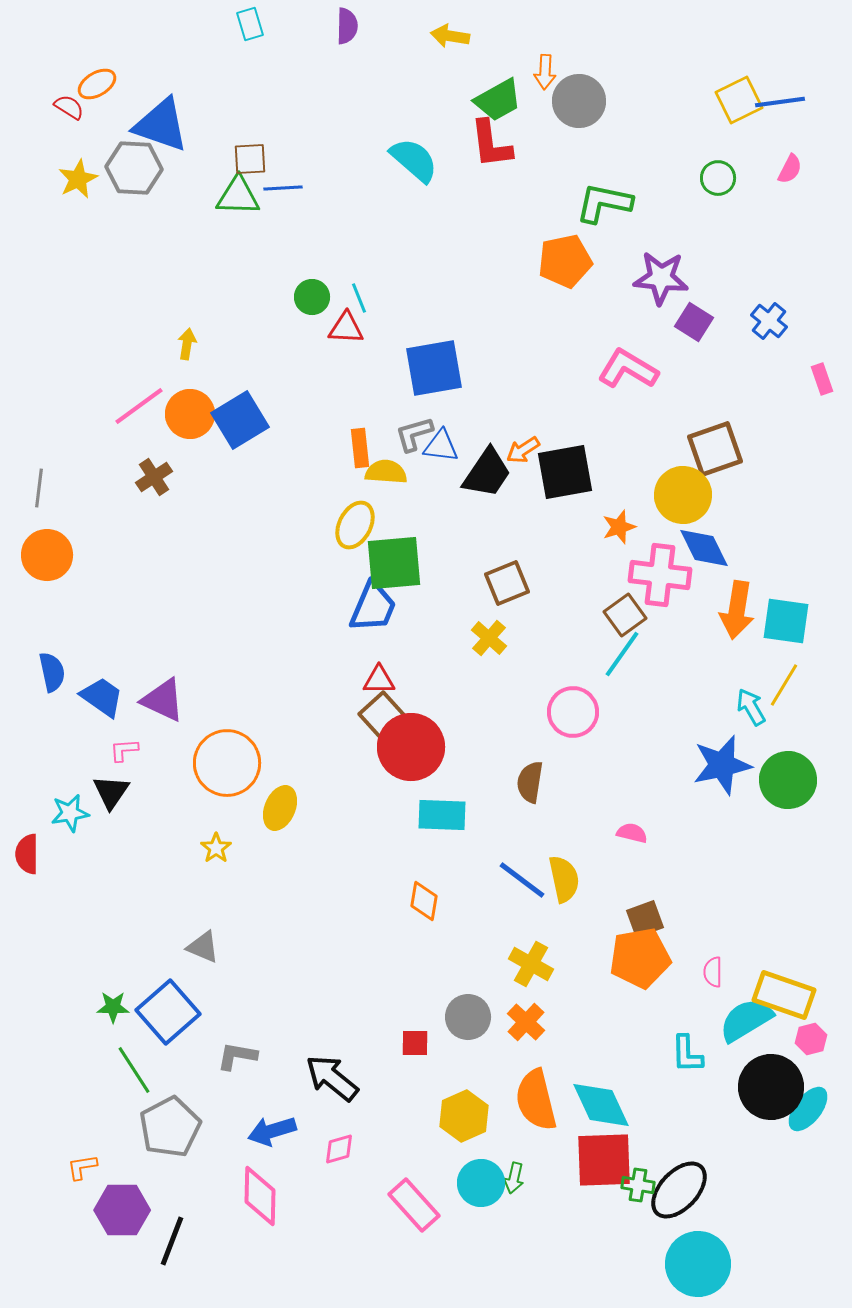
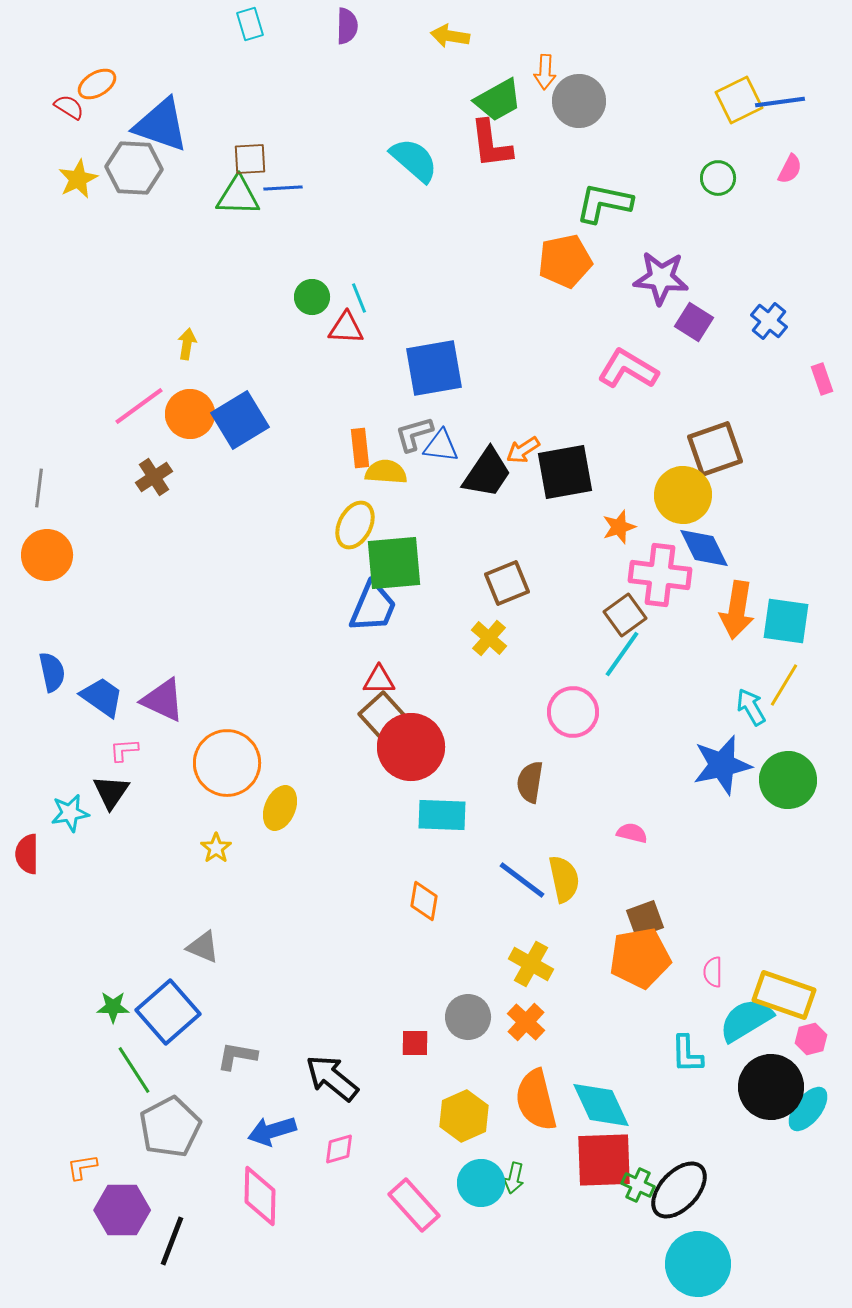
green cross at (638, 1185): rotated 16 degrees clockwise
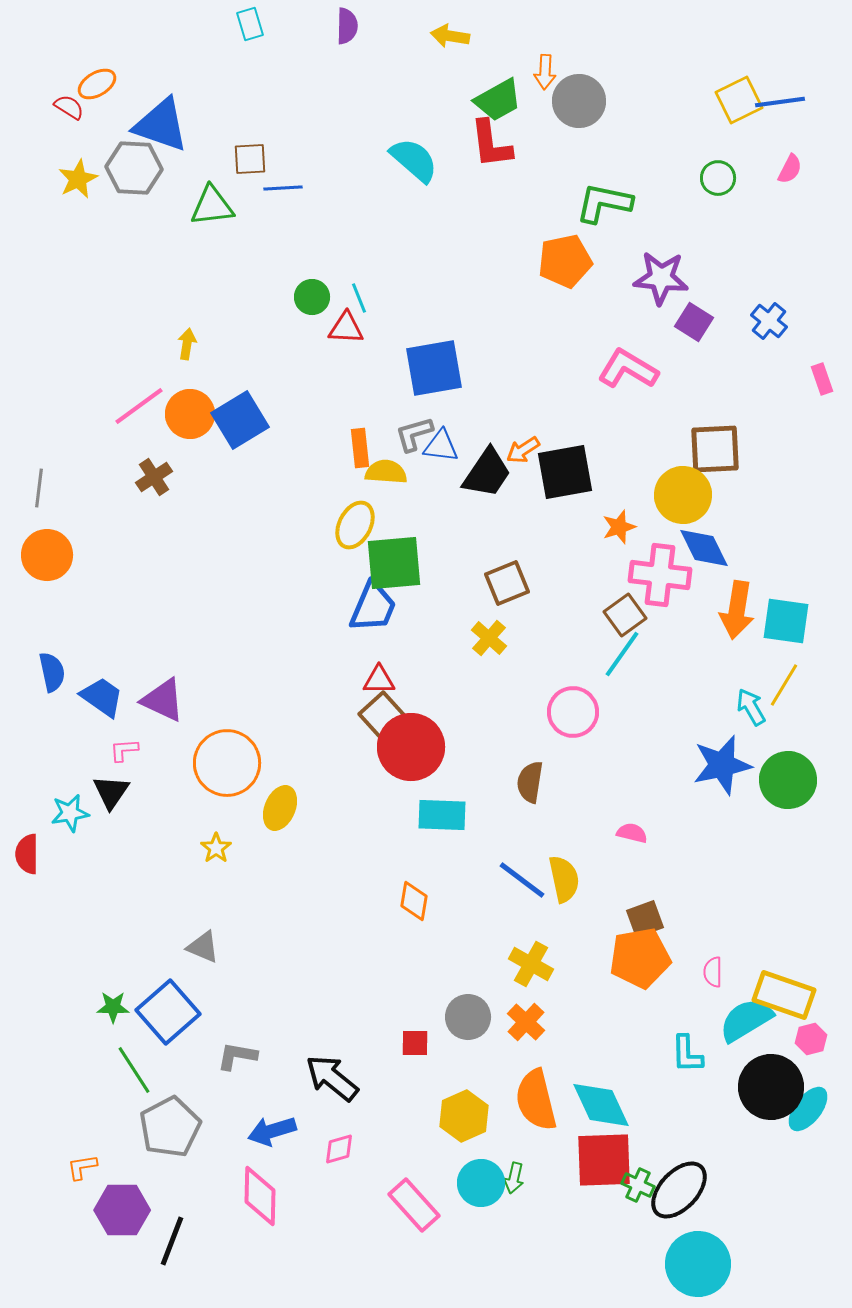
green triangle at (238, 196): moved 26 px left, 10 px down; rotated 9 degrees counterclockwise
brown square at (715, 449): rotated 16 degrees clockwise
orange diamond at (424, 901): moved 10 px left
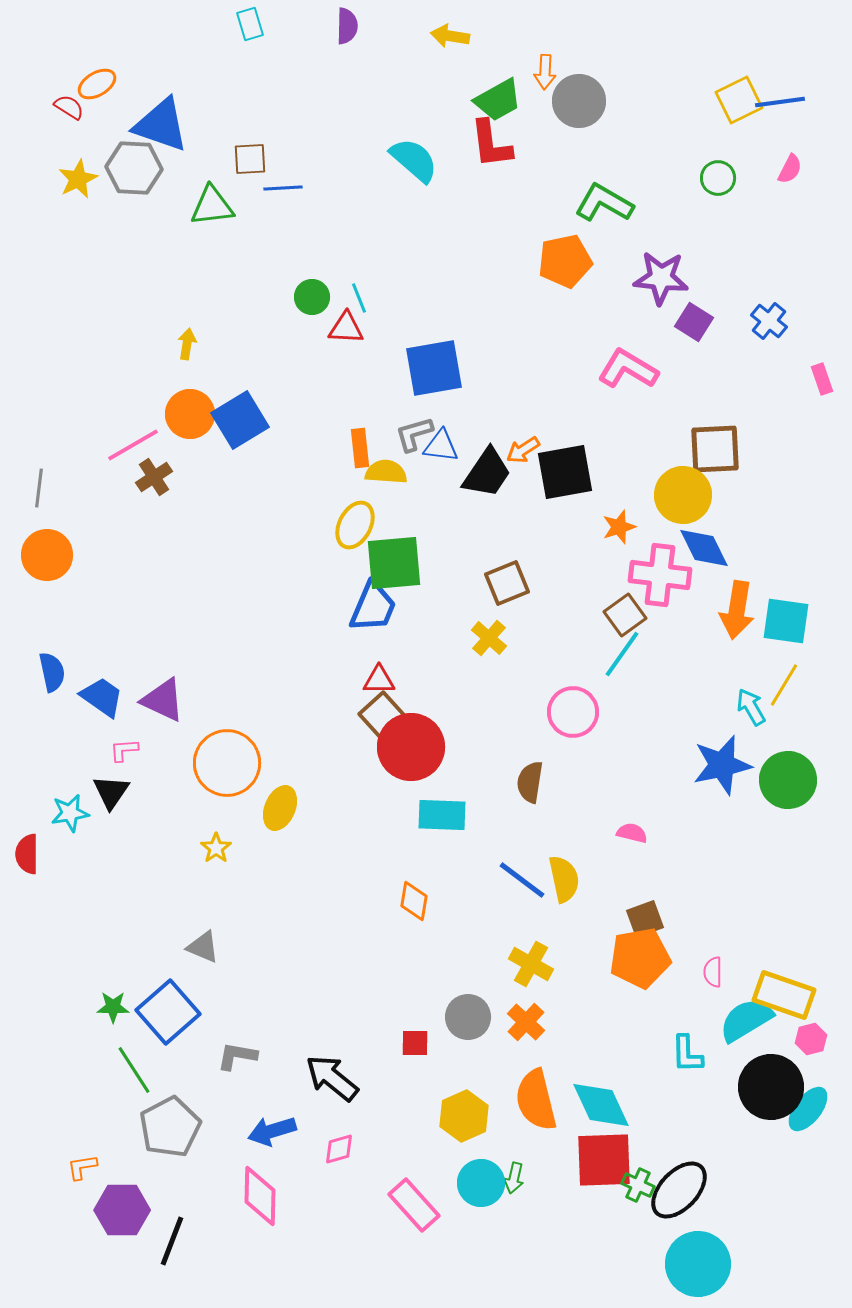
green L-shape at (604, 203): rotated 18 degrees clockwise
pink line at (139, 406): moved 6 px left, 39 px down; rotated 6 degrees clockwise
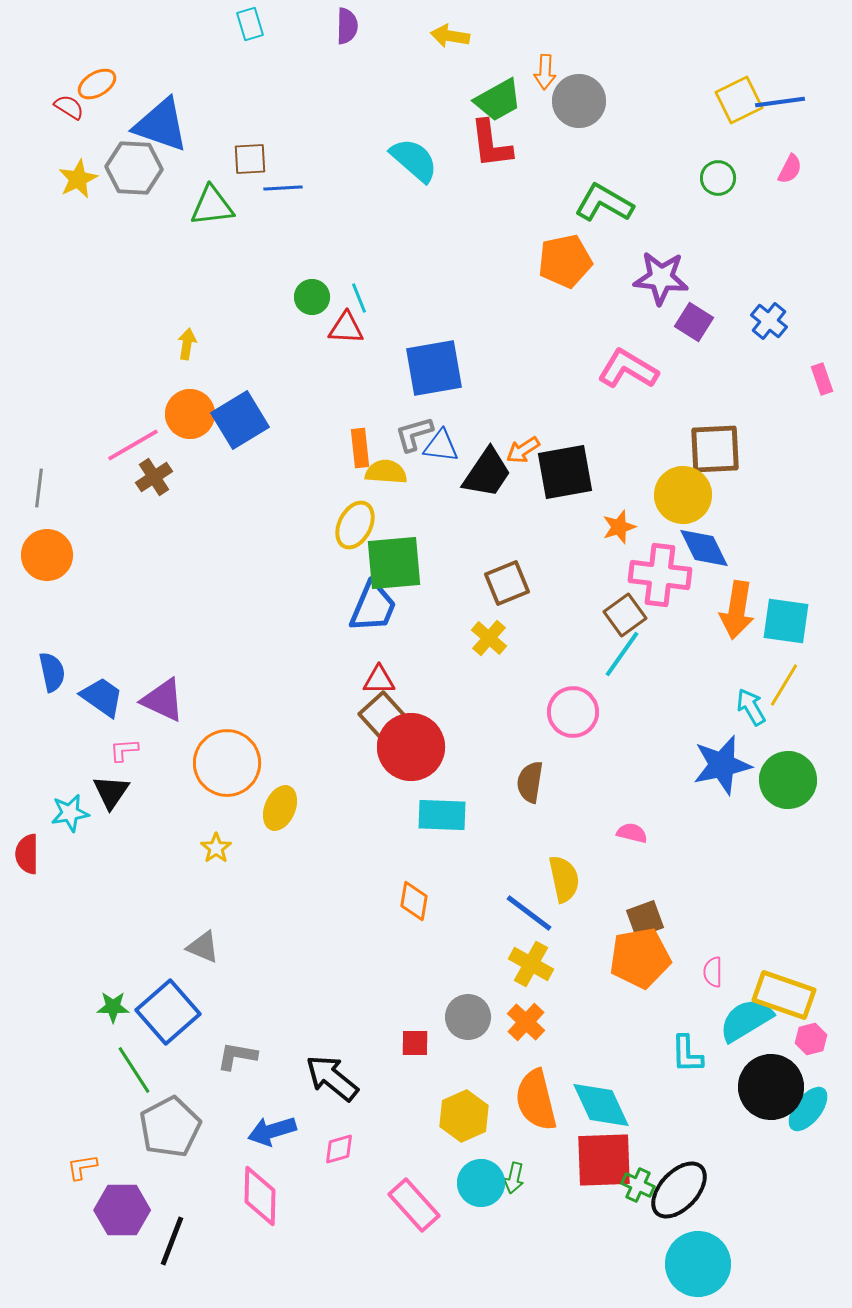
blue line at (522, 880): moved 7 px right, 33 px down
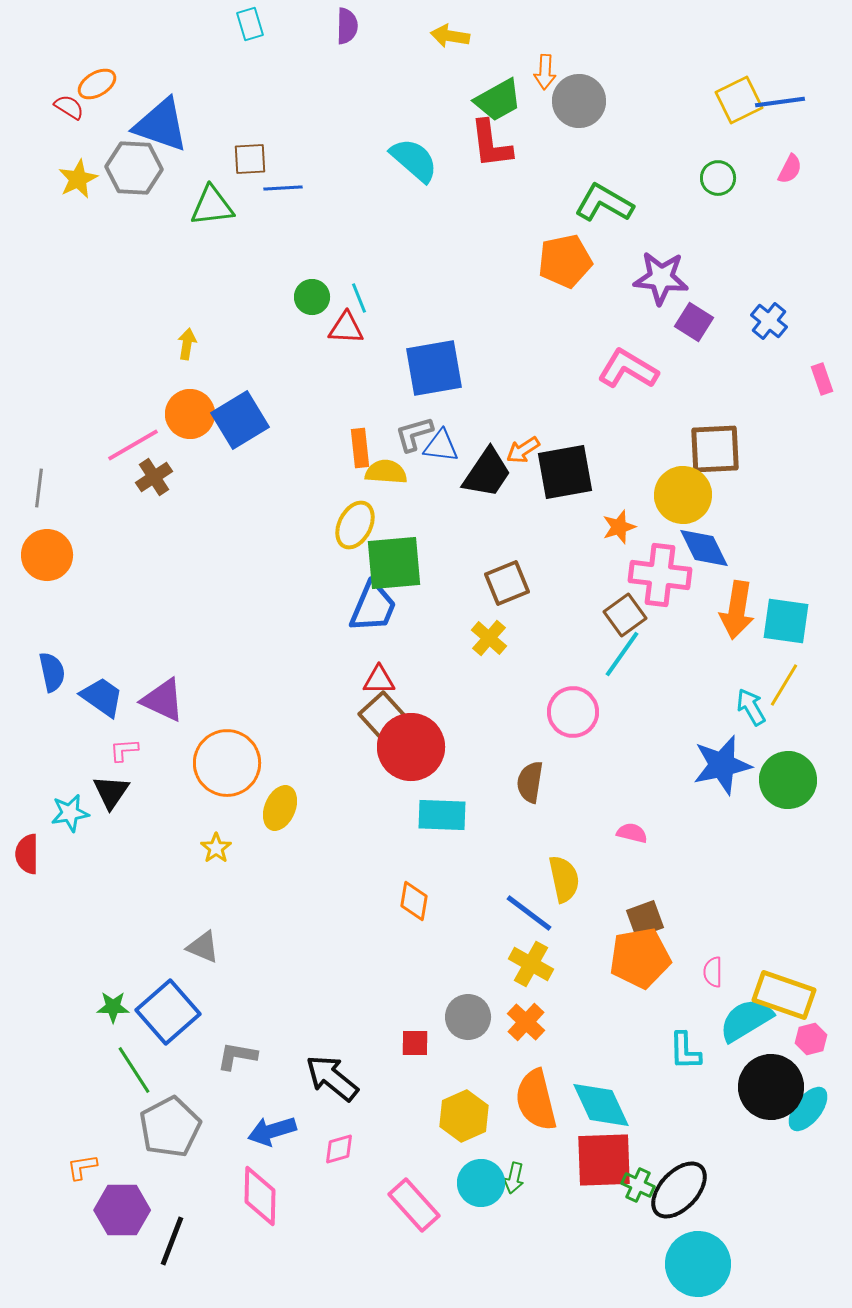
cyan L-shape at (687, 1054): moved 2 px left, 3 px up
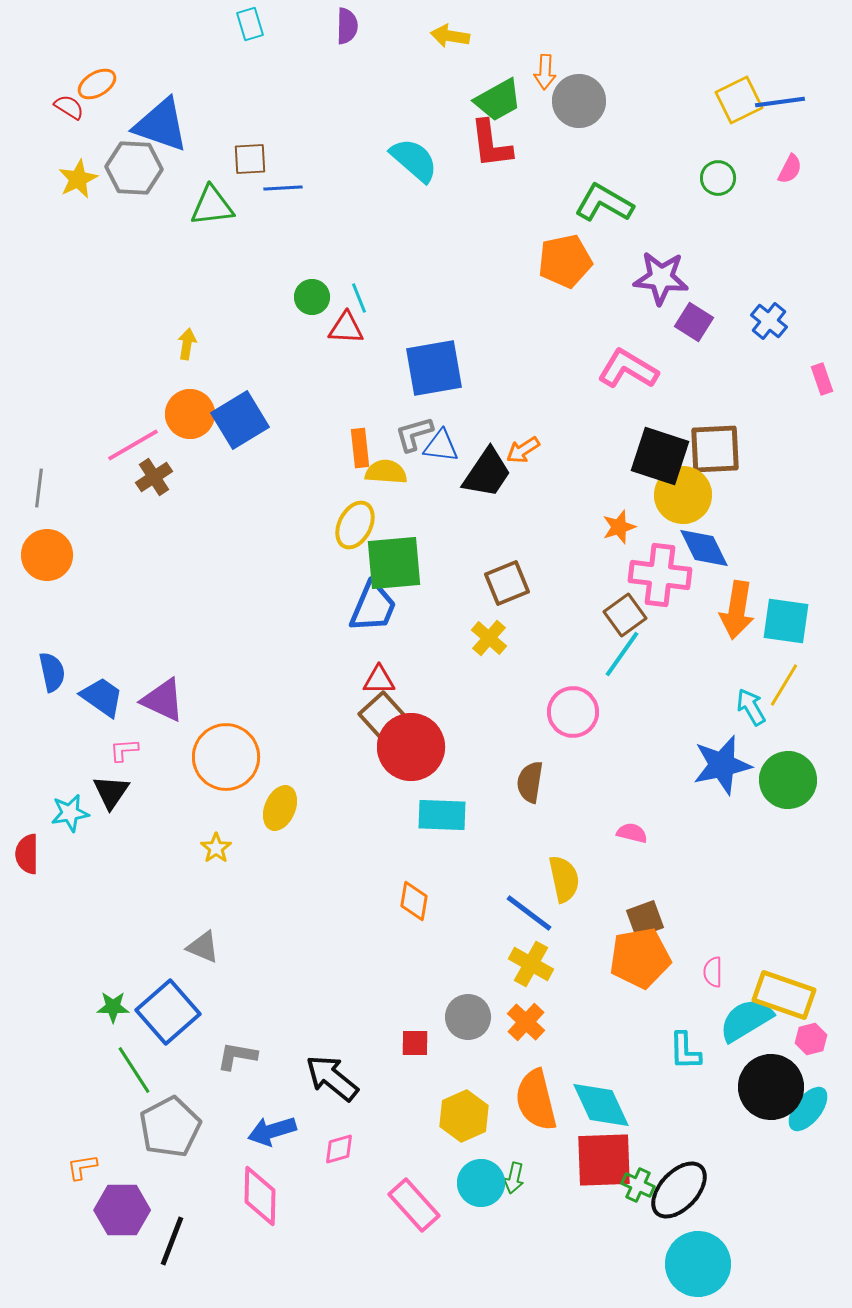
black square at (565, 472): moved 95 px right, 16 px up; rotated 28 degrees clockwise
orange circle at (227, 763): moved 1 px left, 6 px up
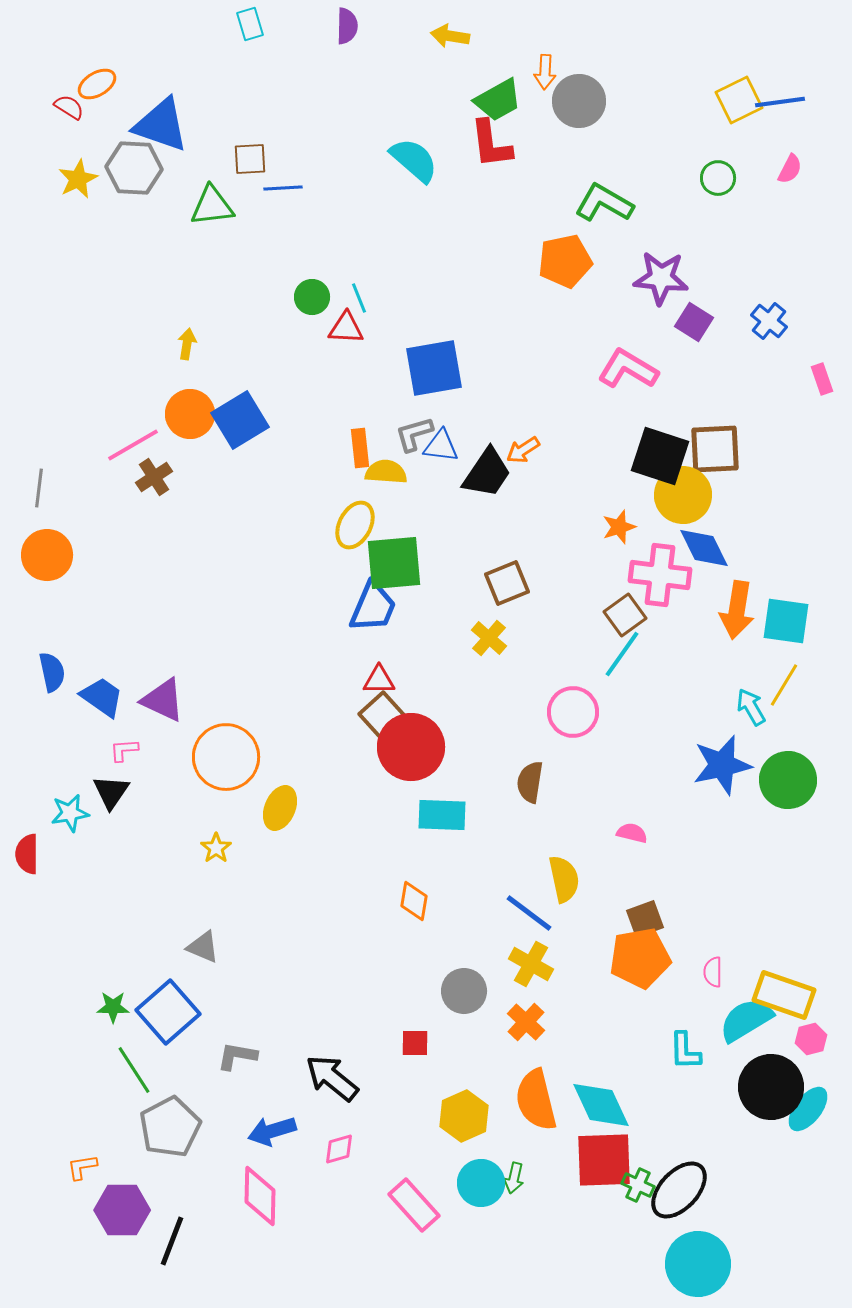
gray circle at (468, 1017): moved 4 px left, 26 px up
